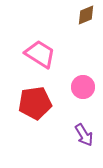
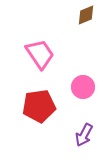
pink trapezoid: rotated 24 degrees clockwise
red pentagon: moved 4 px right, 3 px down
purple arrow: rotated 60 degrees clockwise
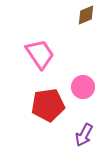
red pentagon: moved 9 px right, 1 px up
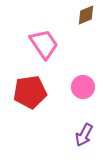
pink trapezoid: moved 4 px right, 10 px up
red pentagon: moved 18 px left, 13 px up
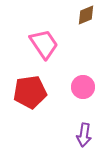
purple arrow: rotated 20 degrees counterclockwise
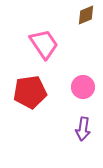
purple arrow: moved 1 px left, 6 px up
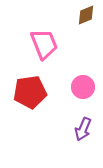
pink trapezoid: rotated 12 degrees clockwise
purple arrow: rotated 15 degrees clockwise
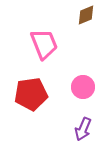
red pentagon: moved 1 px right, 2 px down
